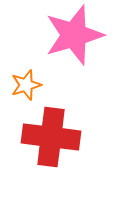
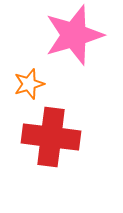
orange star: moved 3 px right, 1 px up
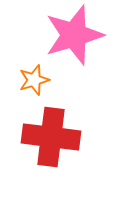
orange star: moved 5 px right, 4 px up
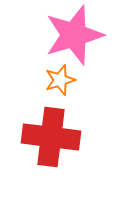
orange star: moved 26 px right
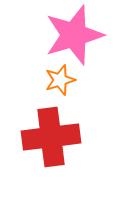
red cross: rotated 14 degrees counterclockwise
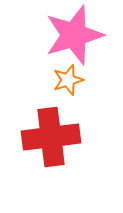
orange star: moved 8 px right
